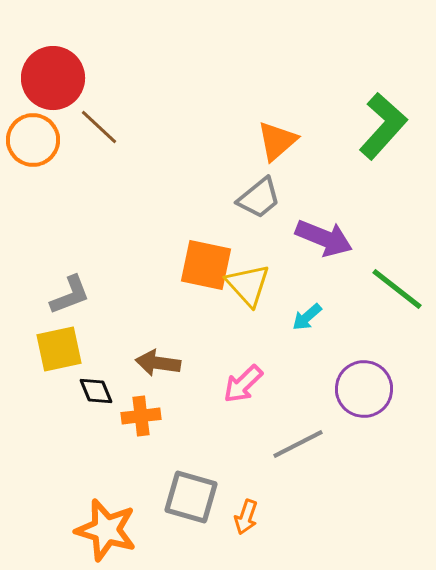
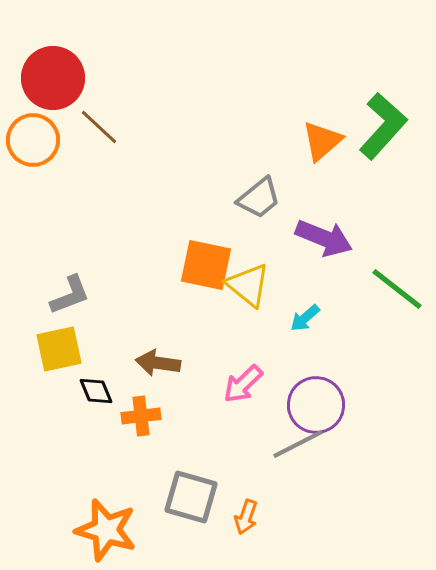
orange triangle: moved 45 px right
yellow triangle: rotated 9 degrees counterclockwise
cyan arrow: moved 2 px left, 1 px down
purple circle: moved 48 px left, 16 px down
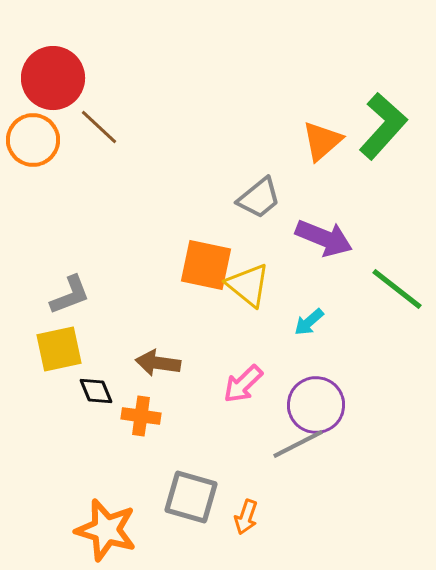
cyan arrow: moved 4 px right, 4 px down
orange cross: rotated 15 degrees clockwise
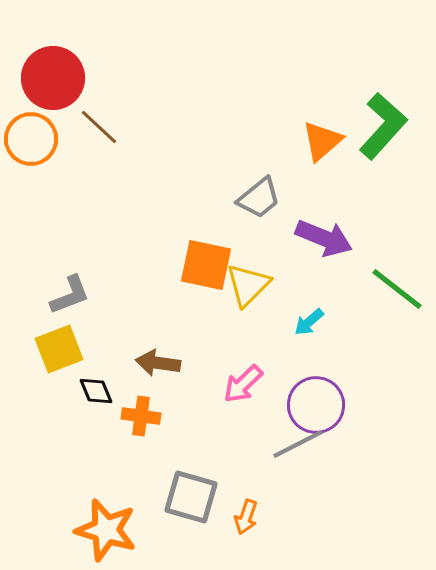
orange circle: moved 2 px left, 1 px up
yellow triangle: rotated 36 degrees clockwise
yellow square: rotated 9 degrees counterclockwise
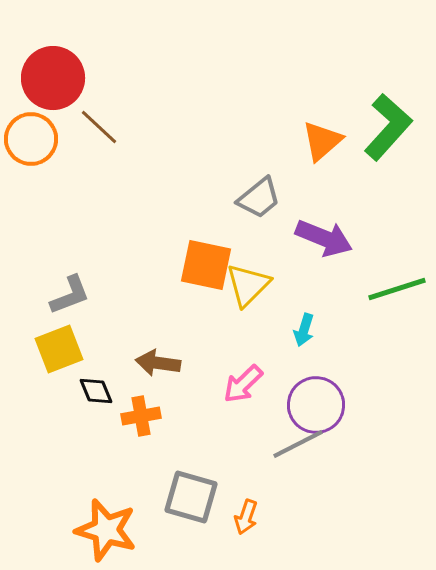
green L-shape: moved 5 px right, 1 px down
green line: rotated 56 degrees counterclockwise
cyan arrow: moved 5 px left, 8 px down; rotated 32 degrees counterclockwise
orange cross: rotated 18 degrees counterclockwise
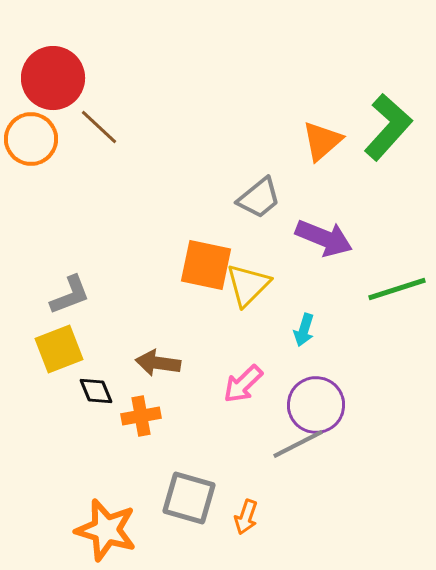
gray square: moved 2 px left, 1 px down
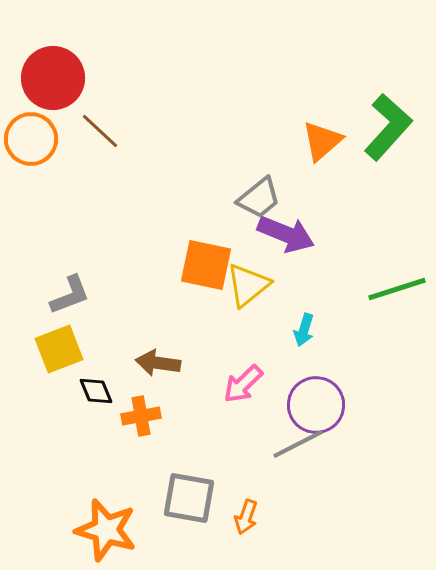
brown line: moved 1 px right, 4 px down
purple arrow: moved 38 px left, 4 px up
yellow triangle: rotated 6 degrees clockwise
gray square: rotated 6 degrees counterclockwise
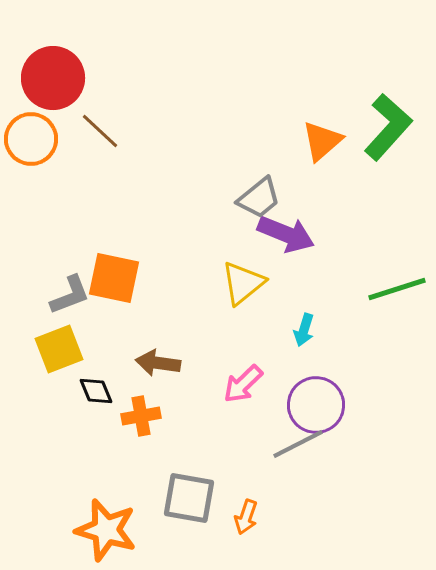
orange square: moved 92 px left, 13 px down
yellow triangle: moved 5 px left, 2 px up
